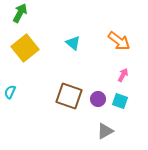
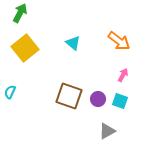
gray triangle: moved 2 px right
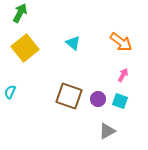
orange arrow: moved 2 px right, 1 px down
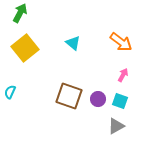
gray triangle: moved 9 px right, 5 px up
